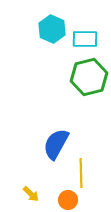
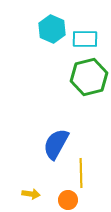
yellow arrow: rotated 36 degrees counterclockwise
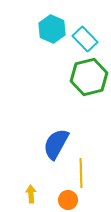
cyan rectangle: rotated 45 degrees clockwise
yellow arrow: rotated 102 degrees counterclockwise
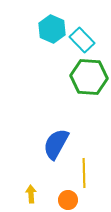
cyan rectangle: moved 3 px left, 1 px down
green hexagon: rotated 18 degrees clockwise
yellow line: moved 3 px right
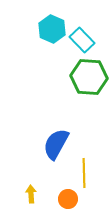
orange circle: moved 1 px up
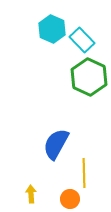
green hexagon: rotated 21 degrees clockwise
orange circle: moved 2 px right
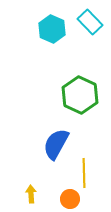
cyan rectangle: moved 8 px right, 18 px up
green hexagon: moved 9 px left, 18 px down
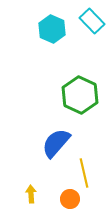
cyan rectangle: moved 2 px right, 1 px up
blue semicircle: moved 1 px up; rotated 12 degrees clockwise
yellow line: rotated 12 degrees counterclockwise
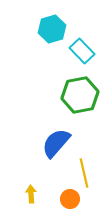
cyan rectangle: moved 10 px left, 30 px down
cyan hexagon: rotated 20 degrees clockwise
green hexagon: rotated 24 degrees clockwise
